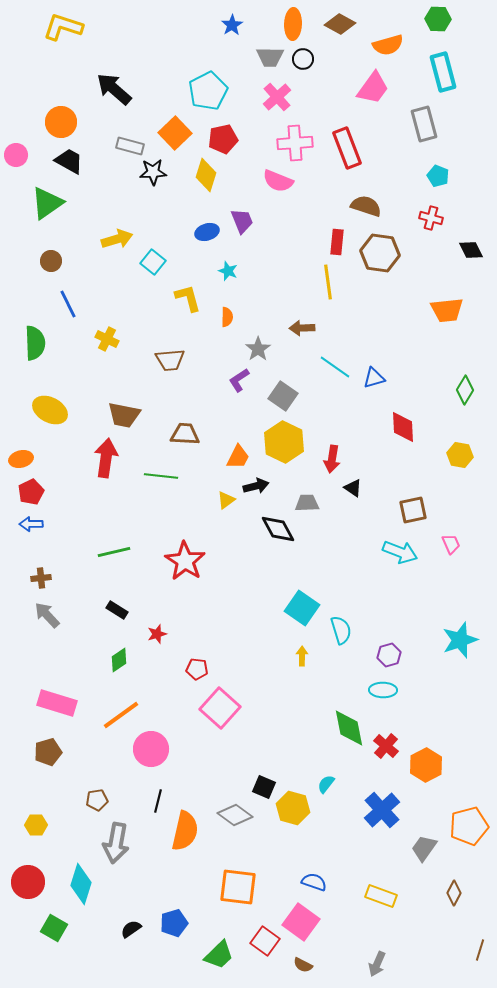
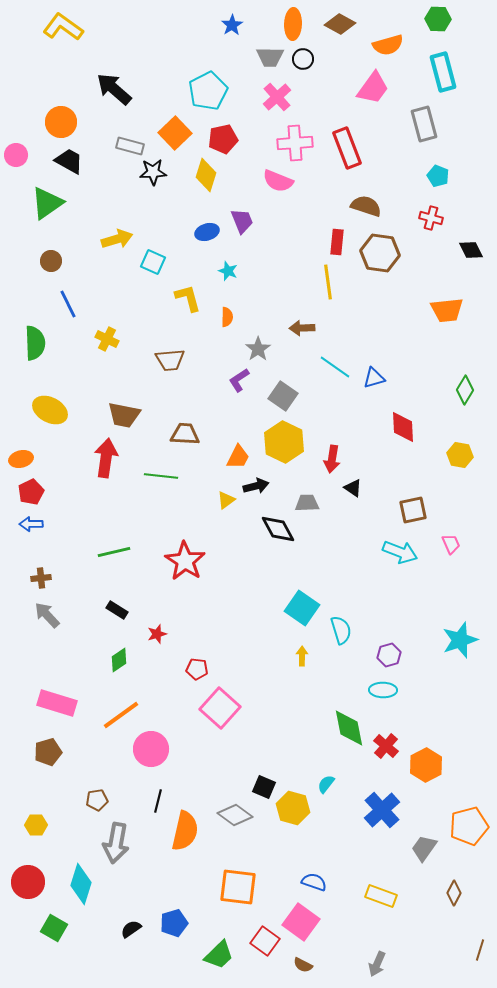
yellow L-shape at (63, 27): rotated 18 degrees clockwise
cyan square at (153, 262): rotated 15 degrees counterclockwise
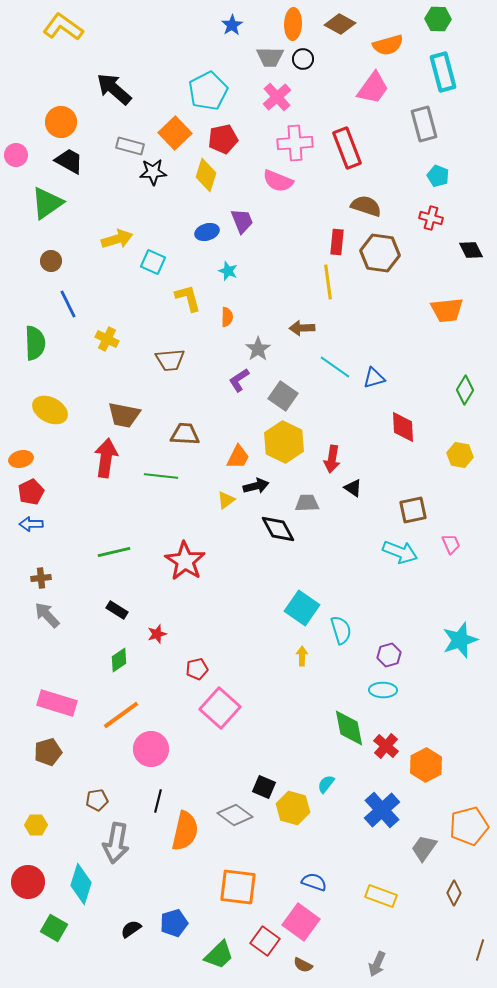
red pentagon at (197, 669): rotated 20 degrees counterclockwise
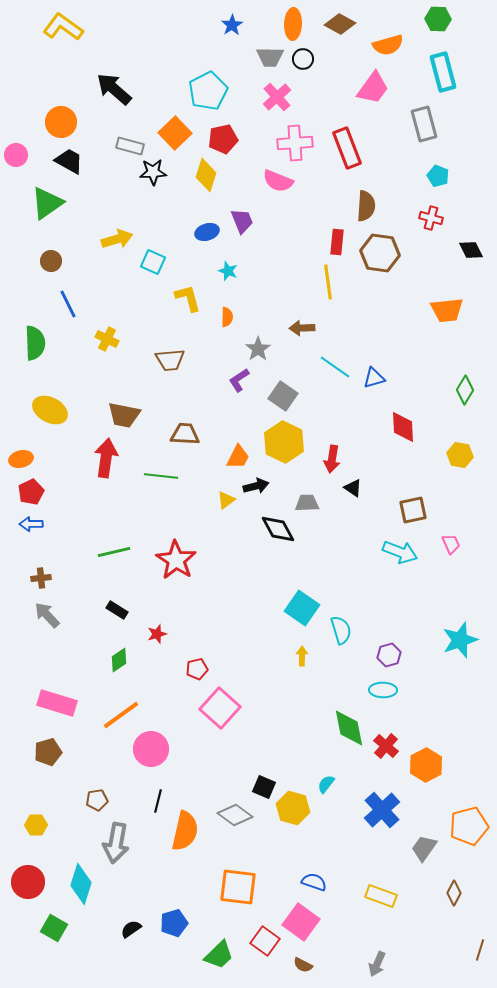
brown semicircle at (366, 206): rotated 76 degrees clockwise
red star at (185, 561): moved 9 px left, 1 px up
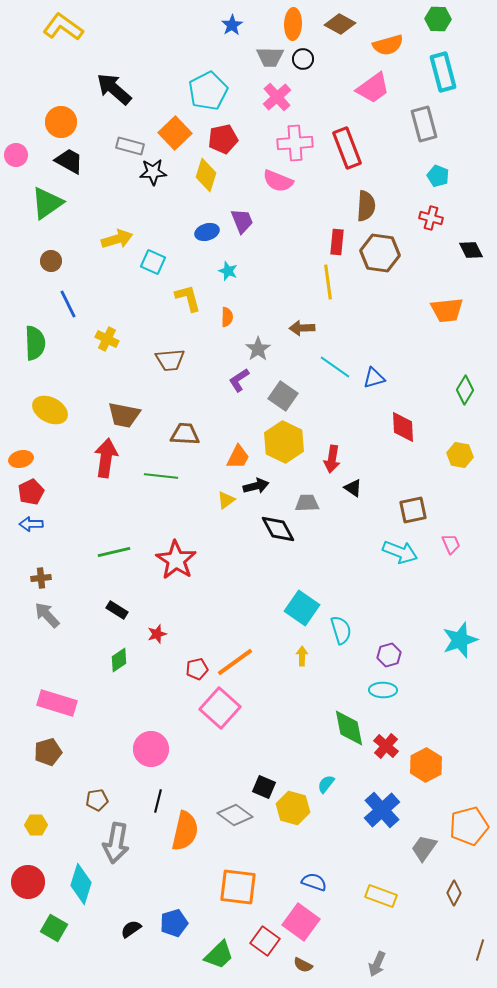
pink trapezoid at (373, 88): rotated 18 degrees clockwise
orange line at (121, 715): moved 114 px right, 53 px up
